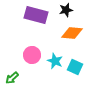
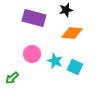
purple rectangle: moved 2 px left, 3 px down
pink circle: moved 1 px up
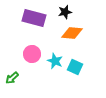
black star: moved 1 px left, 2 px down
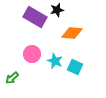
black star: moved 8 px left, 2 px up
purple rectangle: moved 1 px right, 1 px up; rotated 15 degrees clockwise
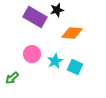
cyan star: rotated 21 degrees clockwise
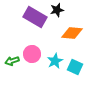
green arrow: moved 17 px up; rotated 24 degrees clockwise
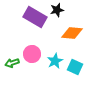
green arrow: moved 2 px down
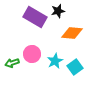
black star: moved 1 px right, 1 px down
cyan square: rotated 28 degrees clockwise
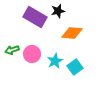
green arrow: moved 13 px up
